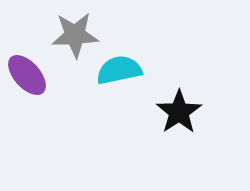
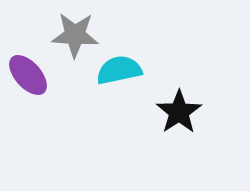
gray star: rotated 6 degrees clockwise
purple ellipse: moved 1 px right
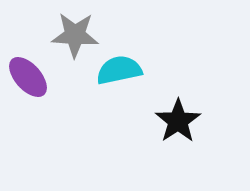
purple ellipse: moved 2 px down
black star: moved 1 px left, 9 px down
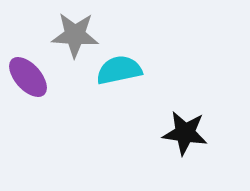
black star: moved 7 px right, 12 px down; rotated 30 degrees counterclockwise
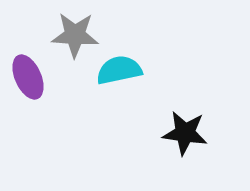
purple ellipse: rotated 18 degrees clockwise
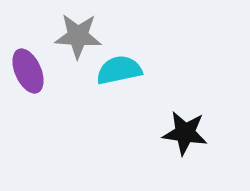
gray star: moved 3 px right, 1 px down
purple ellipse: moved 6 px up
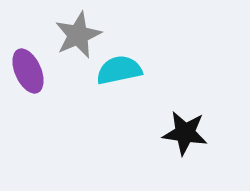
gray star: moved 1 px up; rotated 27 degrees counterclockwise
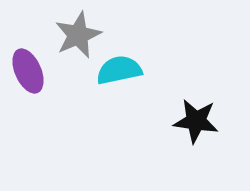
black star: moved 11 px right, 12 px up
